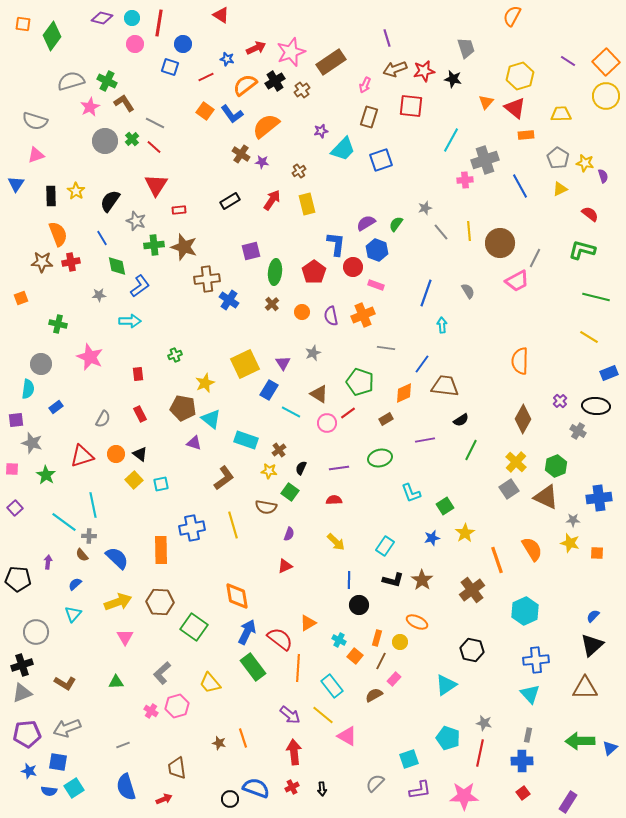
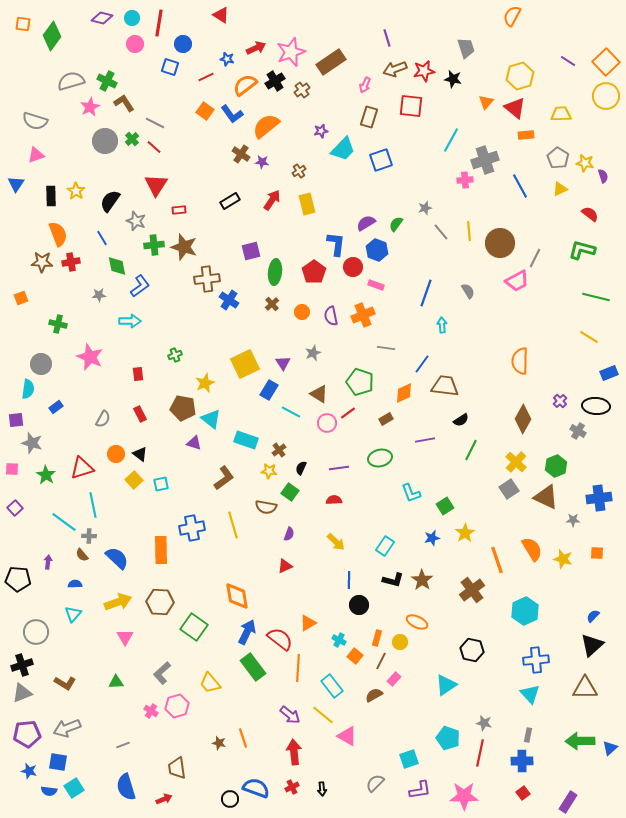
red triangle at (82, 456): moved 12 px down
yellow star at (570, 543): moved 7 px left, 16 px down
blue semicircle at (75, 584): rotated 40 degrees clockwise
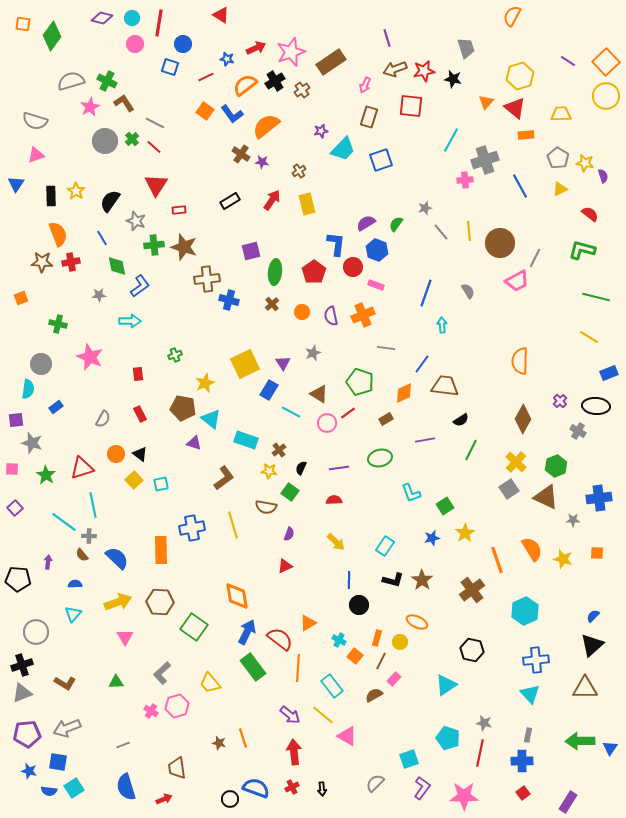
blue cross at (229, 300): rotated 18 degrees counterclockwise
blue triangle at (610, 748): rotated 14 degrees counterclockwise
purple L-shape at (420, 790): moved 2 px right, 2 px up; rotated 45 degrees counterclockwise
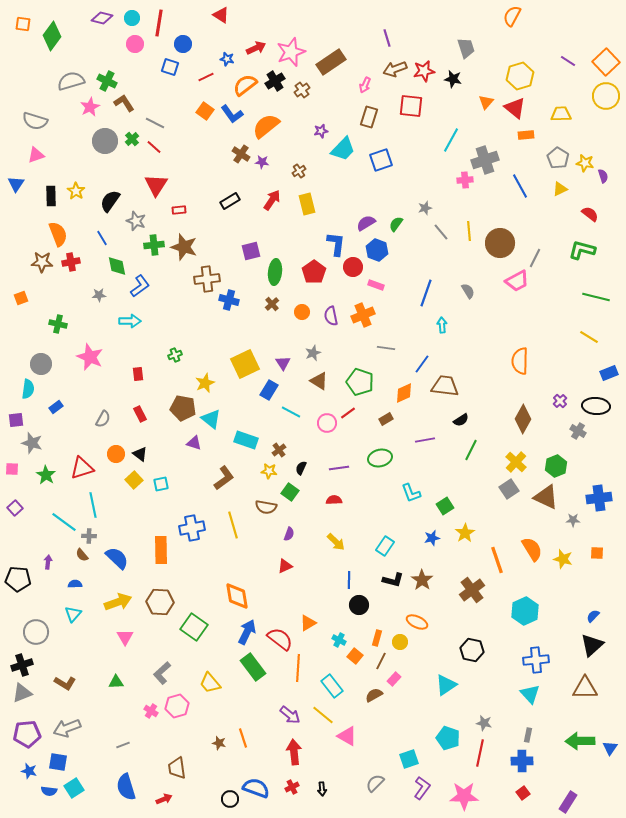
brown triangle at (319, 394): moved 13 px up
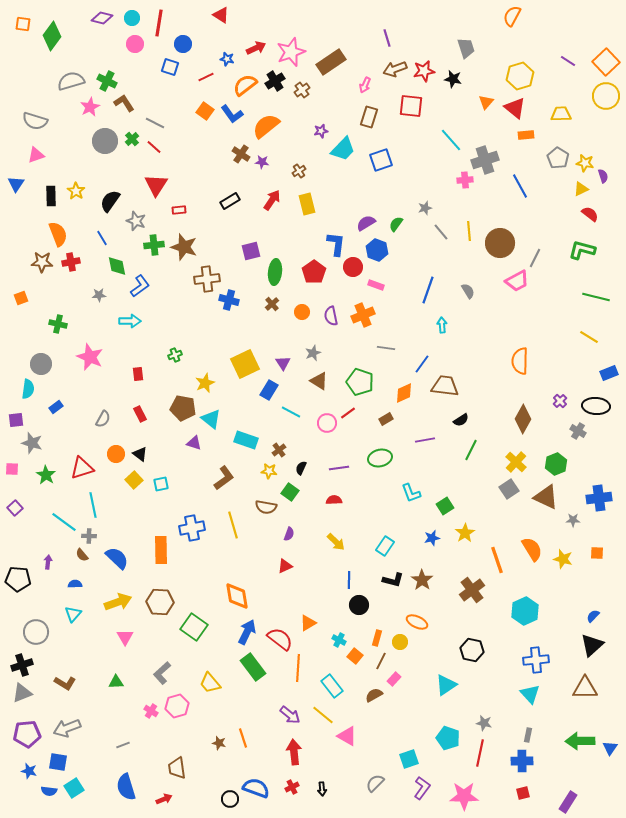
cyan line at (451, 140): rotated 70 degrees counterclockwise
yellow triangle at (560, 189): moved 21 px right
blue line at (426, 293): moved 2 px right, 3 px up
green hexagon at (556, 466): moved 2 px up
red square at (523, 793): rotated 24 degrees clockwise
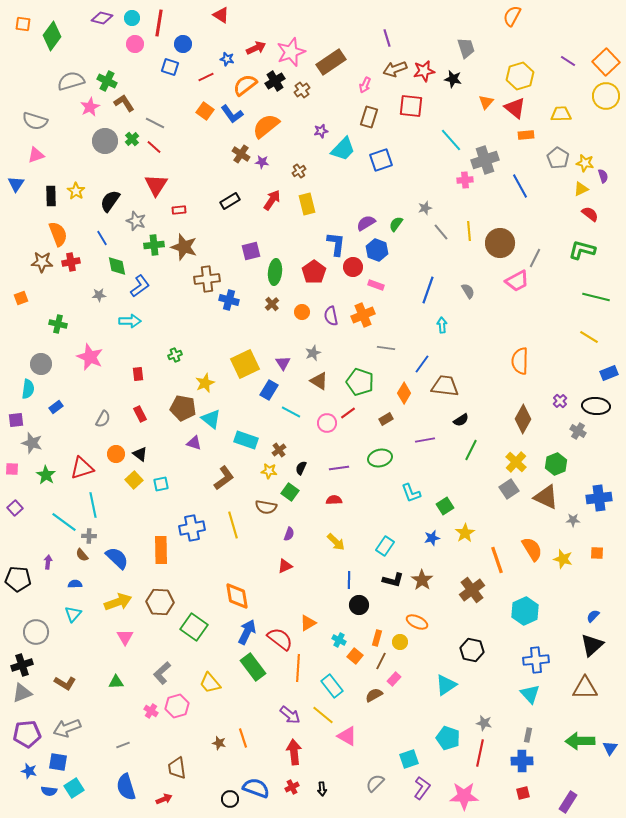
orange diamond at (404, 393): rotated 35 degrees counterclockwise
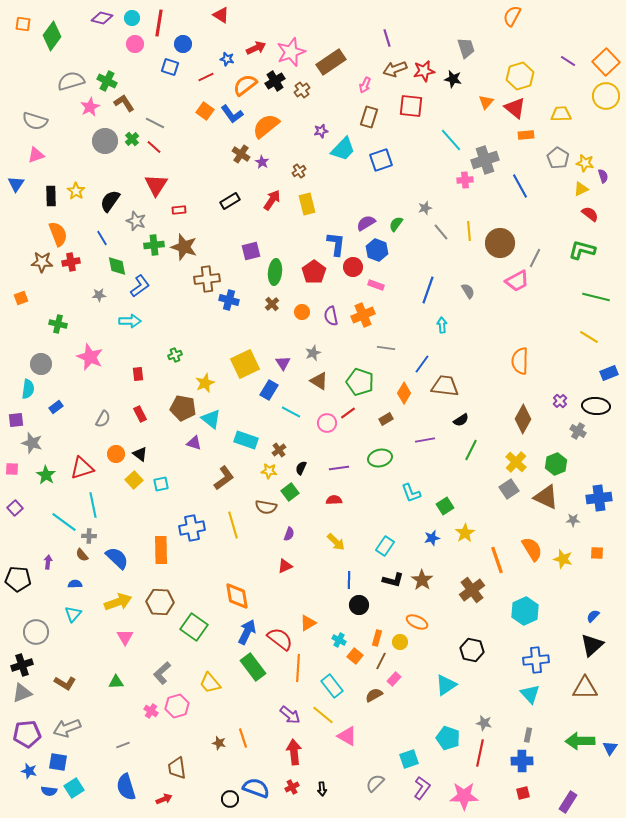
purple star at (262, 162): rotated 24 degrees clockwise
green square at (290, 492): rotated 18 degrees clockwise
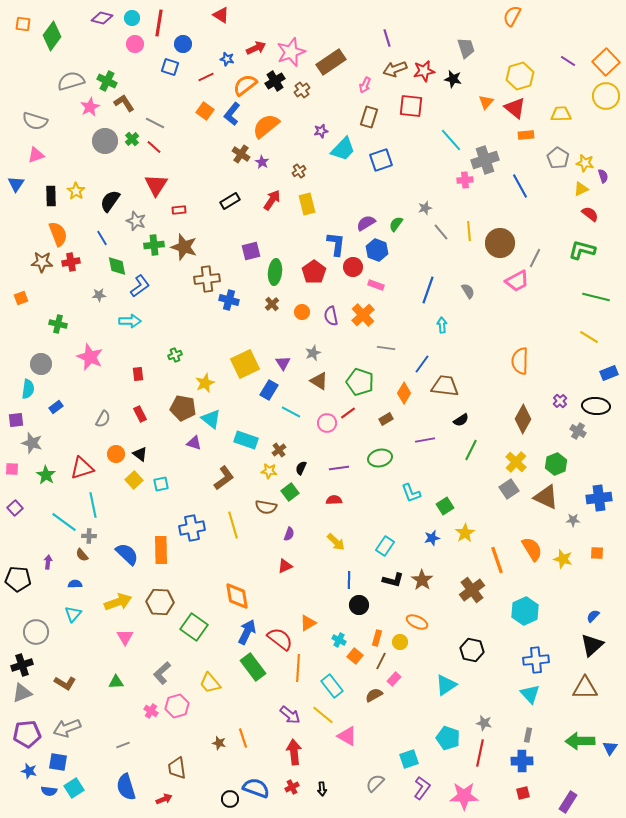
blue L-shape at (232, 114): rotated 75 degrees clockwise
orange cross at (363, 315): rotated 20 degrees counterclockwise
blue semicircle at (117, 558): moved 10 px right, 4 px up
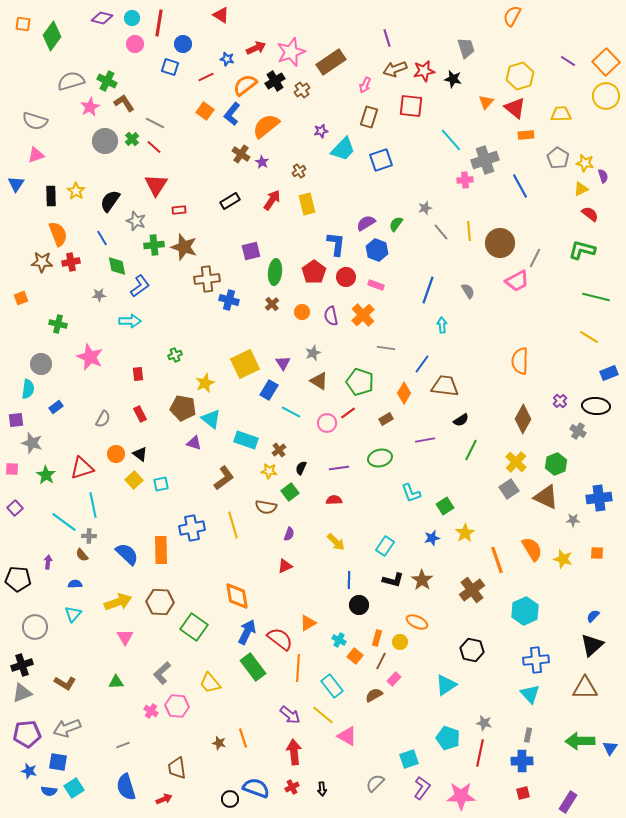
red circle at (353, 267): moved 7 px left, 10 px down
gray circle at (36, 632): moved 1 px left, 5 px up
pink hexagon at (177, 706): rotated 20 degrees clockwise
pink star at (464, 796): moved 3 px left
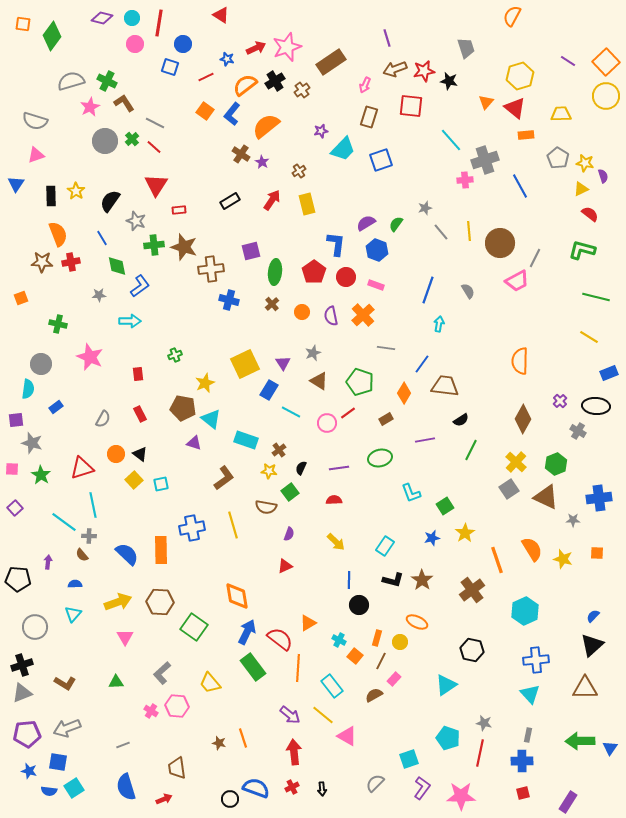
pink star at (291, 52): moved 4 px left, 5 px up
black star at (453, 79): moved 4 px left, 2 px down
brown cross at (207, 279): moved 4 px right, 10 px up
cyan arrow at (442, 325): moved 3 px left, 1 px up; rotated 14 degrees clockwise
green star at (46, 475): moved 5 px left
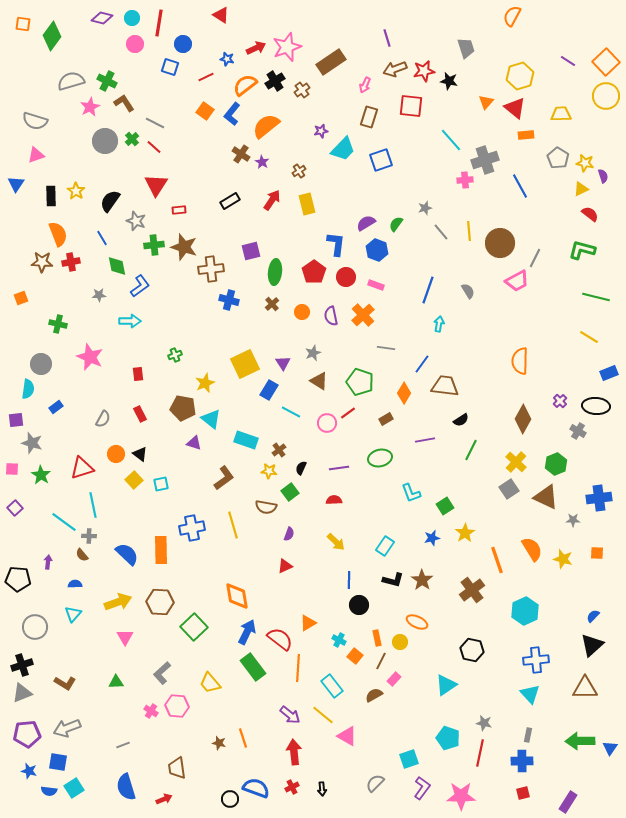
green square at (194, 627): rotated 12 degrees clockwise
orange rectangle at (377, 638): rotated 28 degrees counterclockwise
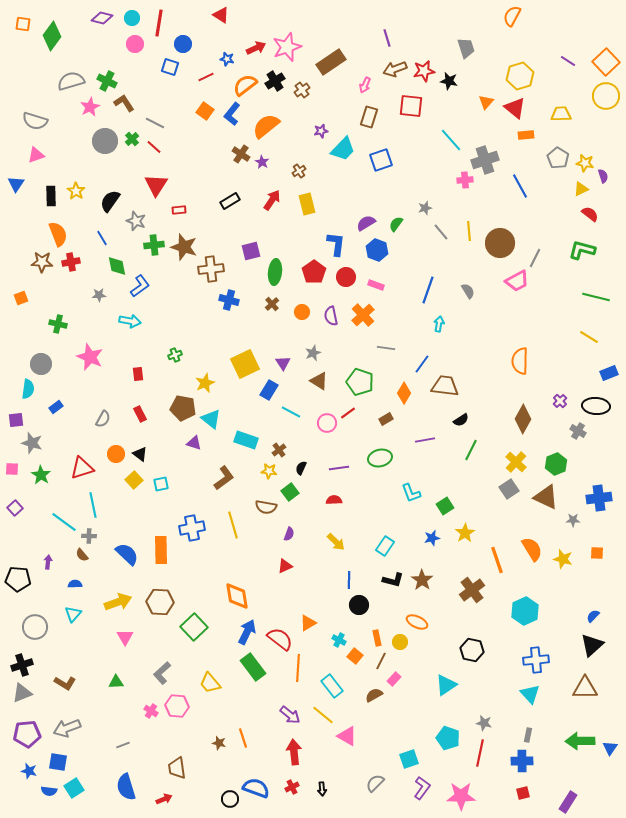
cyan arrow at (130, 321): rotated 10 degrees clockwise
